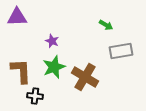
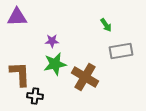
green arrow: rotated 24 degrees clockwise
purple star: rotated 24 degrees counterclockwise
green star: moved 1 px right, 3 px up; rotated 10 degrees clockwise
brown L-shape: moved 1 px left, 3 px down
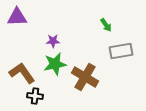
purple star: moved 1 px right
brown L-shape: moved 2 px right, 1 px up; rotated 32 degrees counterclockwise
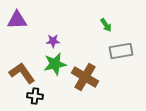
purple triangle: moved 3 px down
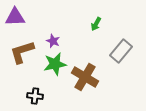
purple triangle: moved 2 px left, 3 px up
green arrow: moved 10 px left, 1 px up; rotated 64 degrees clockwise
purple star: rotated 24 degrees clockwise
gray rectangle: rotated 40 degrees counterclockwise
brown L-shape: moved 21 px up; rotated 72 degrees counterclockwise
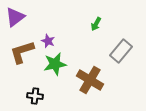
purple triangle: rotated 35 degrees counterclockwise
purple star: moved 5 px left
brown cross: moved 5 px right, 3 px down
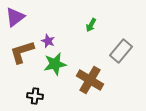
green arrow: moved 5 px left, 1 px down
